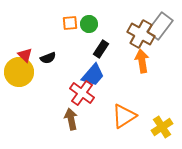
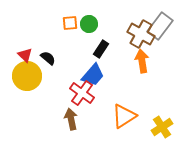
black semicircle: rotated 119 degrees counterclockwise
yellow circle: moved 8 px right, 4 px down
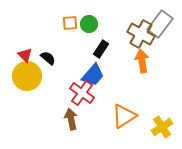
gray rectangle: moved 2 px up
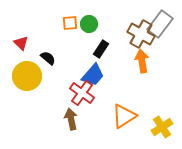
red triangle: moved 4 px left, 12 px up
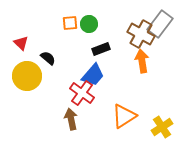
black rectangle: rotated 36 degrees clockwise
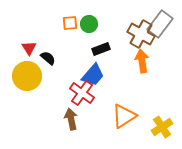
red triangle: moved 8 px right, 5 px down; rotated 14 degrees clockwise
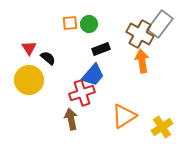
brown cross: moved 1 px left
yellow circle: moved 2 px right, 4 px down
red cross: rotated 35 degrees clockwise
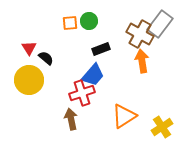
green circle: moved 3 px up
black semicircle: moved 2 px left
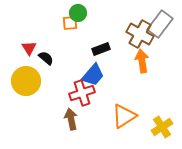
green circle: moved 11 px left, 8 px up
yellow circle: moved 3 px left, 1 px down
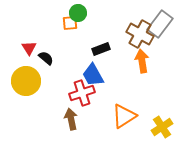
blue trapezoid: rotated 110 degrees clockwise
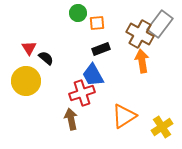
orange square: moved 27 px right
